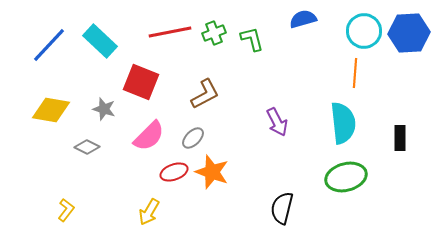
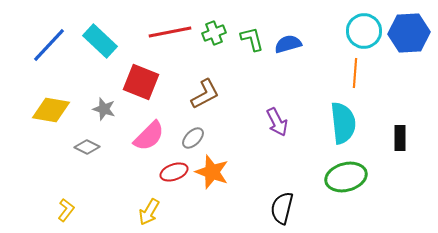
blue semicircle: moved 15 px left, 25 px down
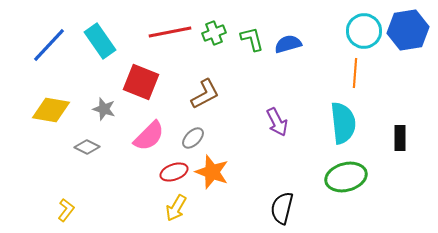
blue hexagon: moved 1 px left, 3 px up; rotated 6 degrees counterclockwise
cyan rectangle: rotated 12 degrees clockwise
yellow arrow: moved 27 px right, 4 px up
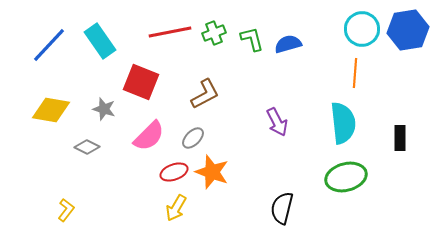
cyan circle: moved 2 px left, 2 px up
